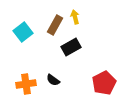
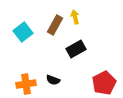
black rectangle: moved 5 px right, 2 px down
black semicircle: rotated 16 degrees counterclockwise
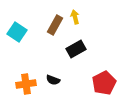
cyan square: moved 6 px left; rotated 18 degrees counterclockwise
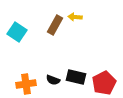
yellow arrow: rotated 72 degrees counterclockwise
black rectangle: moved 28 px down; rotated 42 degrees clockwise
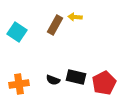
orange cross: moved 7 px left
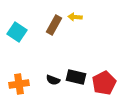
brown rectangle: moved 1 px left
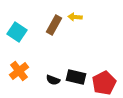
orange cross: moved 13 px up; rotated 30 degrees counterclockwise
